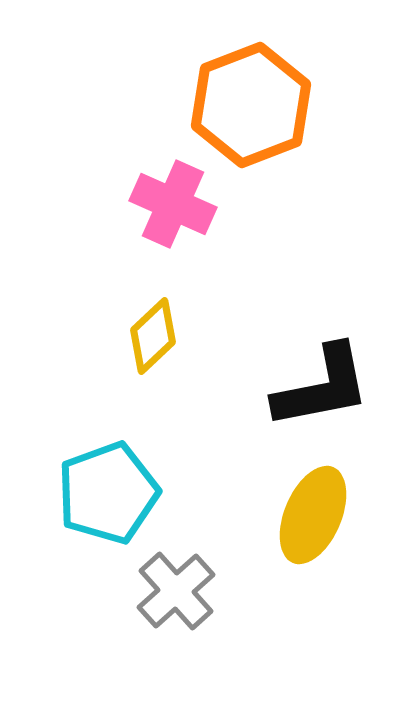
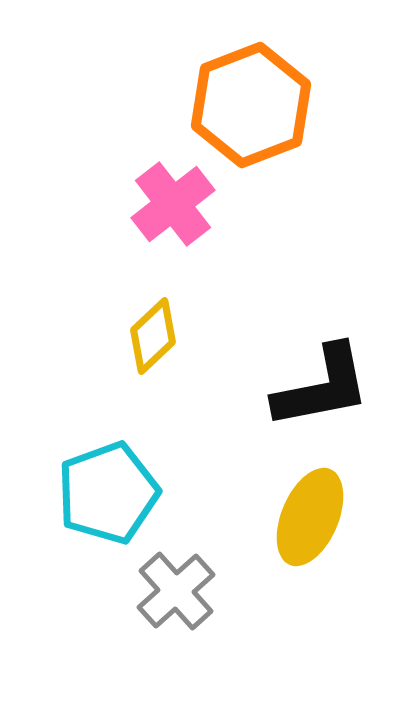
pink cross: rotated 28 degrees clockwise
yellow ellipse: moved 3 px left, 2 px down
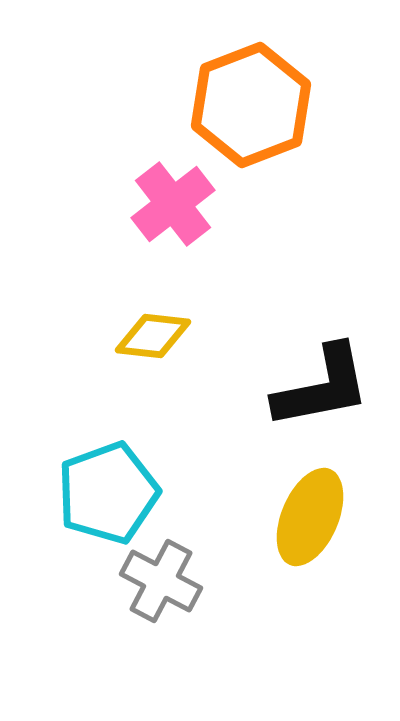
yellow diamond: rotated 50 degrees clockwise
gray cross: moved 15 px left, 10 px up; rotated 20 degrees counterclockwise
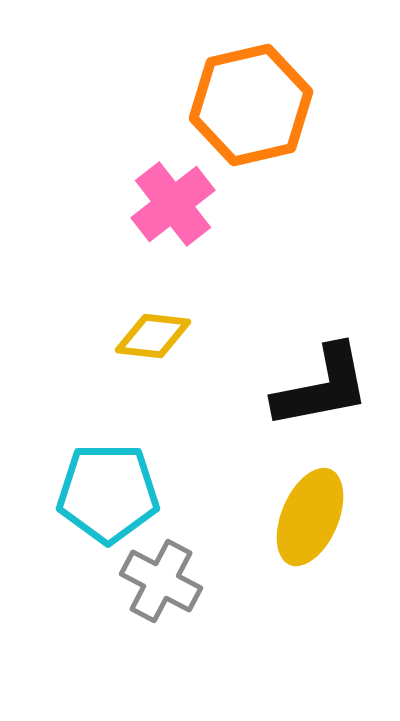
orange hexagon: rotated 8 degrees clockwise
cyan pentagon: rotated 20 degrees clockwise
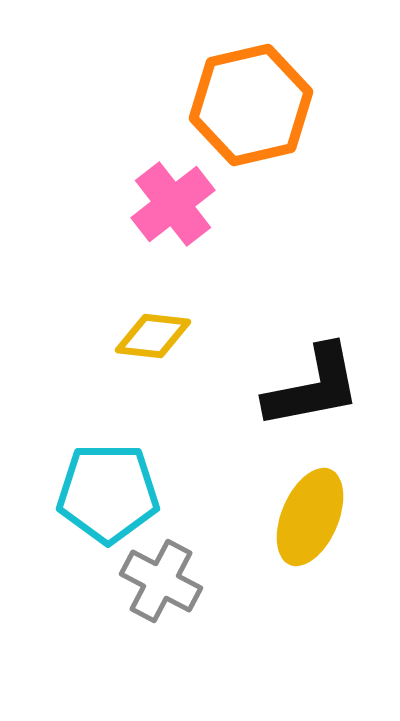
black L-shape: moved 9 px left
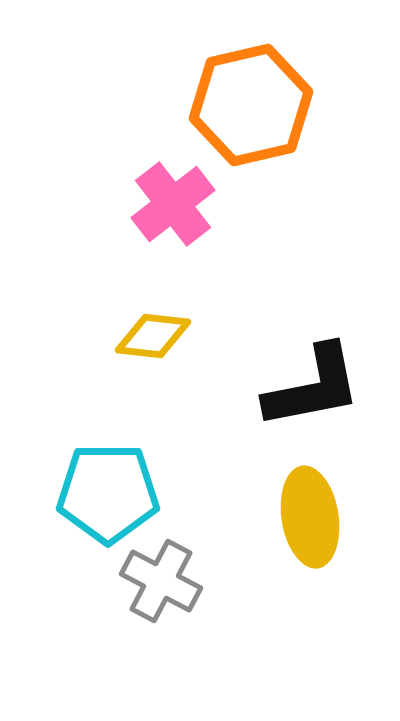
yellow ellipse: rotated 32 degrees counterclockwise
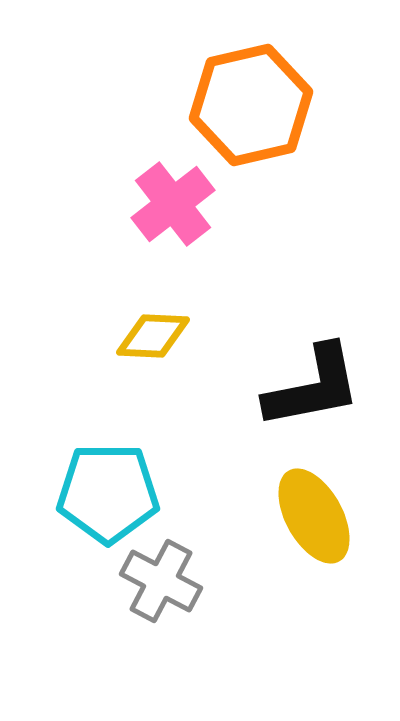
yellow diamond: rotated 4 degrees counterclockwise
yellow ellipse: moved 4 px right, 1 px up; rotated 20 degrees counterclockwise
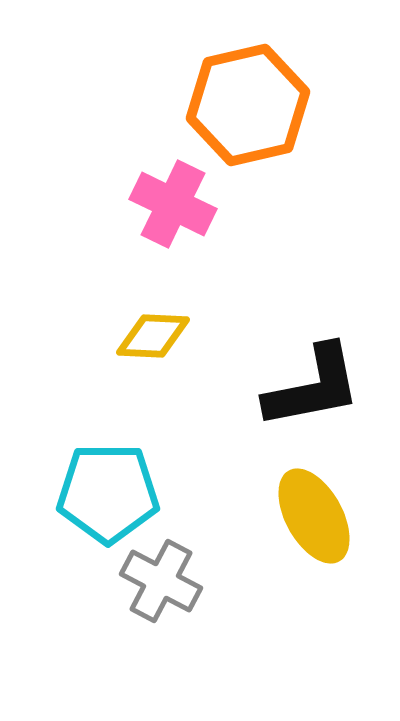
orange hexagon: moved 3 px left
pink cross: rotated 26 degrees counterclockwise
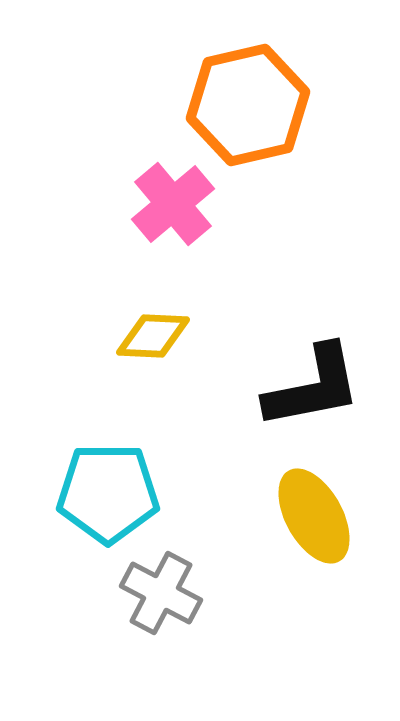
pink cross: rotated 24 degrees clockwise
gray cross: moved 12 px down
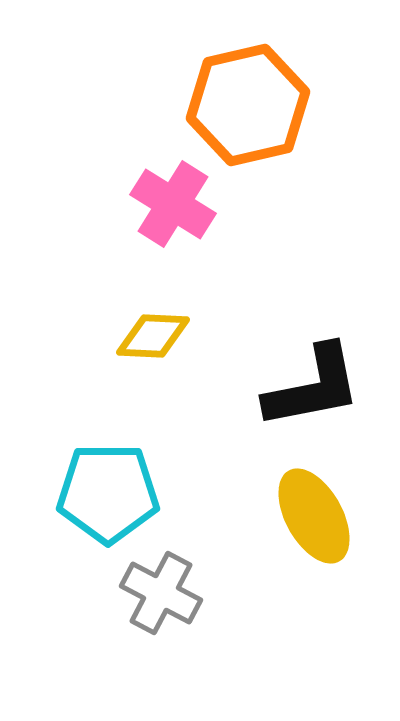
pink cross: rotated 18 degrees counterclockwise
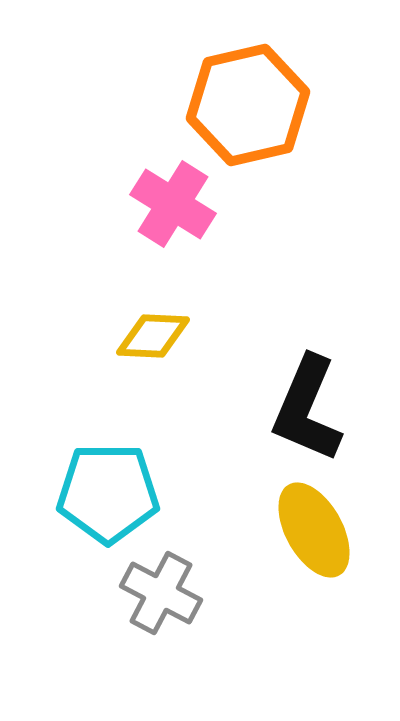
black L-shape: moved 6 px left, 22 px down; rotated 124 degrees clockwise
yellow ellipse: moved 14 px down
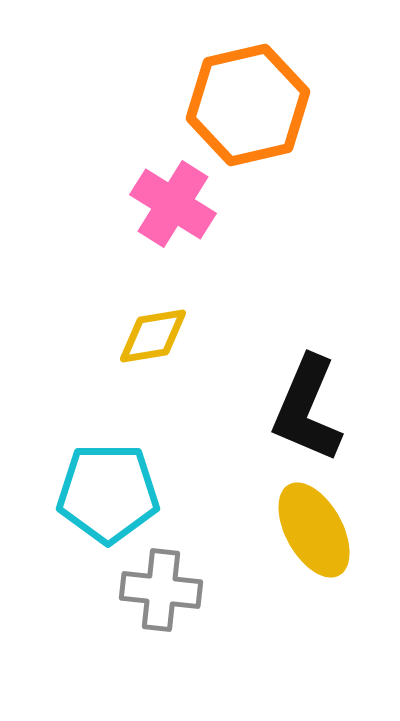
yellow diamond: rotated 12 degrees counterclockwise
gray cross: moved 3 px up; rotated 22 degrees counterclockwise
